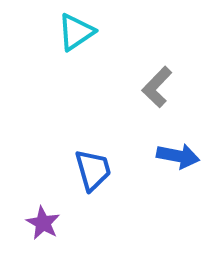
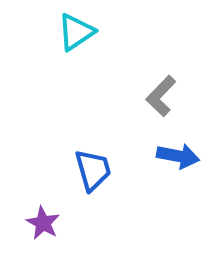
gray L-shape: moved 4 px right, 9 px down
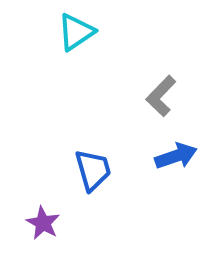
blue arrow: moved 2 px left; rotated 30 degrees counterclockwise
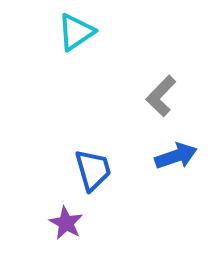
purple star: moved 23 px right
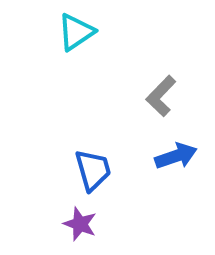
purple star: moved 14 px right, 1 px down; rotated 8 degrees counterclockwise
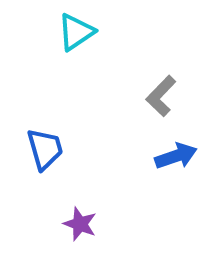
blue trapezoid: moved 48 px left, 21 px up
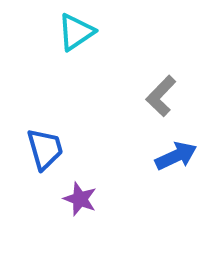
blue arrow: rotated 6 degrees counterclockwise
purple star: moved 25 px up
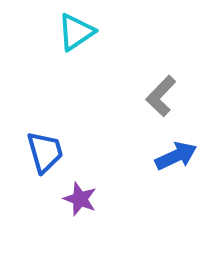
blue trapezoid: moved 3 px down
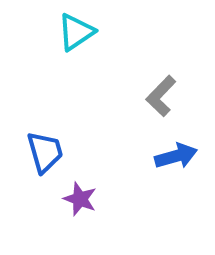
blue arrow: rotated 9 degrees clockwise
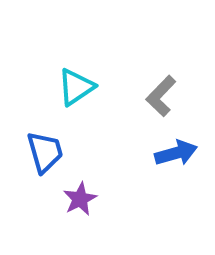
cyan triangle: moved 55 px down
blue arrow: moved 3 px up
purple star: rotated 24 degrees clockwise
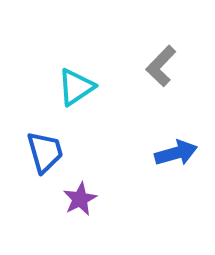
gray L-shape: moved 30 px up
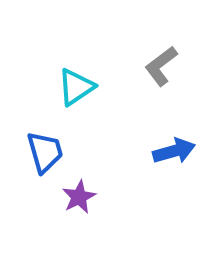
gray L-shape: rotated 9 degrees clockwise
blue arrow: moved 2 px left, 2 px up
purple star: moved 1 px left, 2 px up
